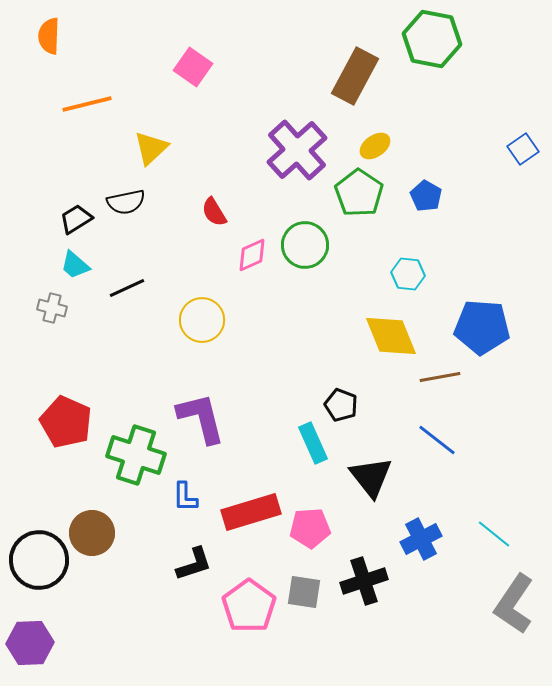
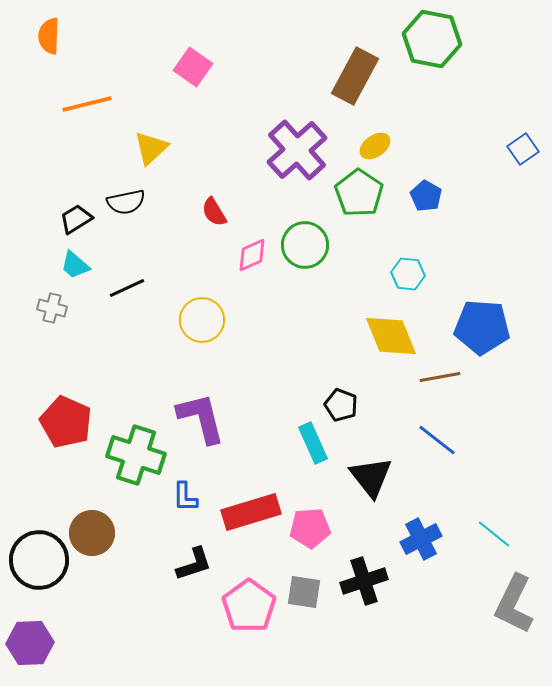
gray L-shape at (514, 604): rotated 8 degrees counterclockwise
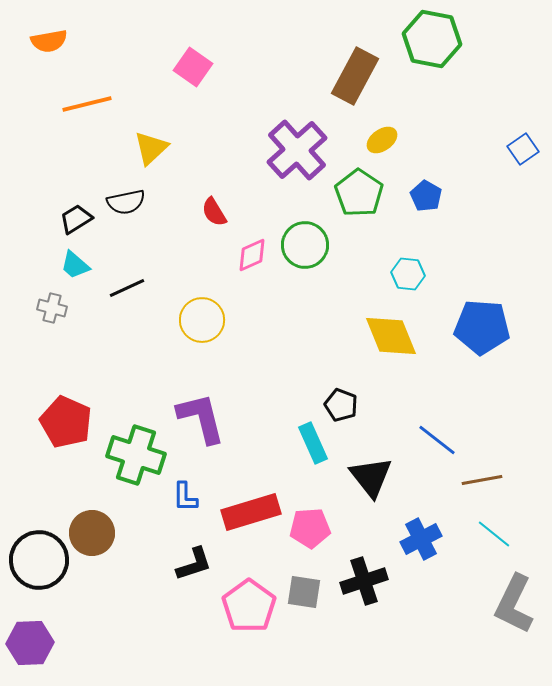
orange semicircle at (49, 36): moved 5 px down; rotated 102 degrees counterclockwise
yellow ellipse at (375, 146): moved 7 px right, 6 px up
brown line at (440, 377): moved 42 px right, 103 px down
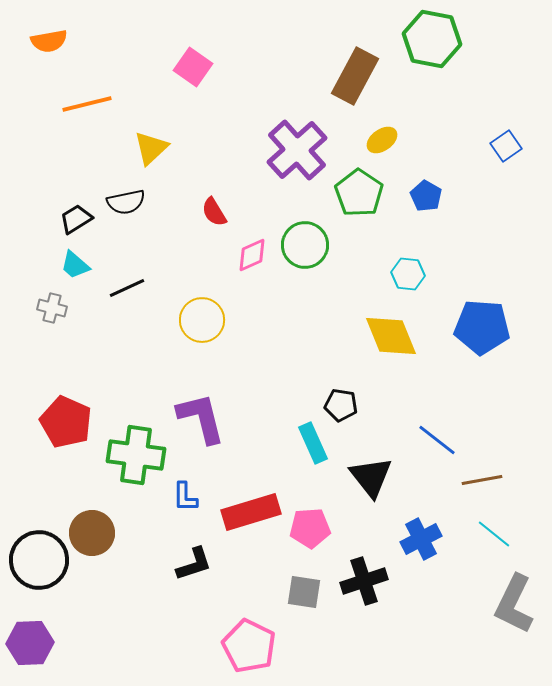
blue square at (523, 149): moved 17 px left, 3 px up
black pentagon at (341, 405): rotated 12 degrees counterclockwise
green cross at (136, 455): rotated 10 degrees counterclockwise
pink pentagon at (249, 606): moved 40 px down; rotated 10 degrees counterclockwise
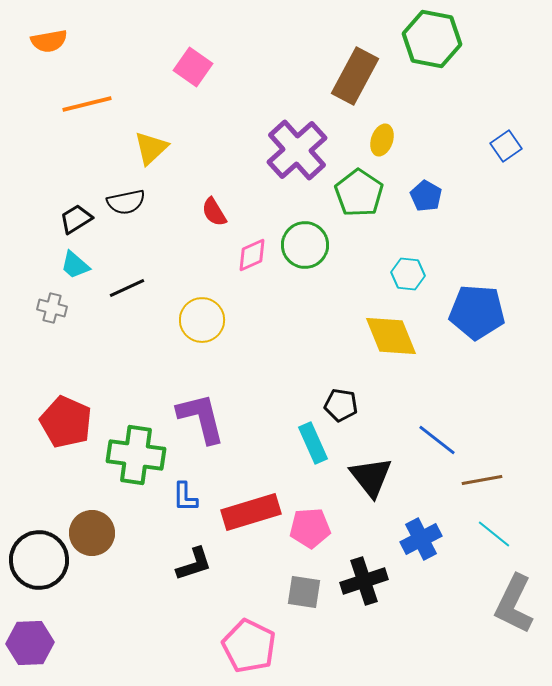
yellow ellipse at (382, 140): rotated 36 degrees counterclockwise
blue pentagon at (482, 327): moved 5 px left, 15 px up
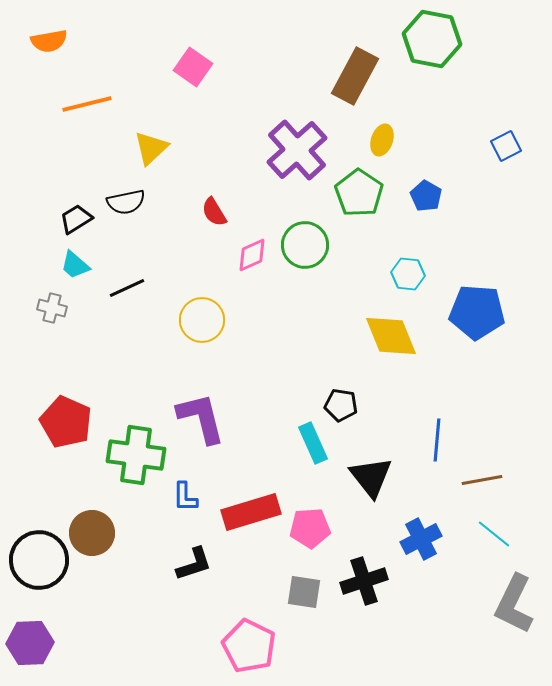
blue square at (506, 146): rotated 8 degrees clockwise
blue line at (437, 440): rotated 57 degrees clockwise
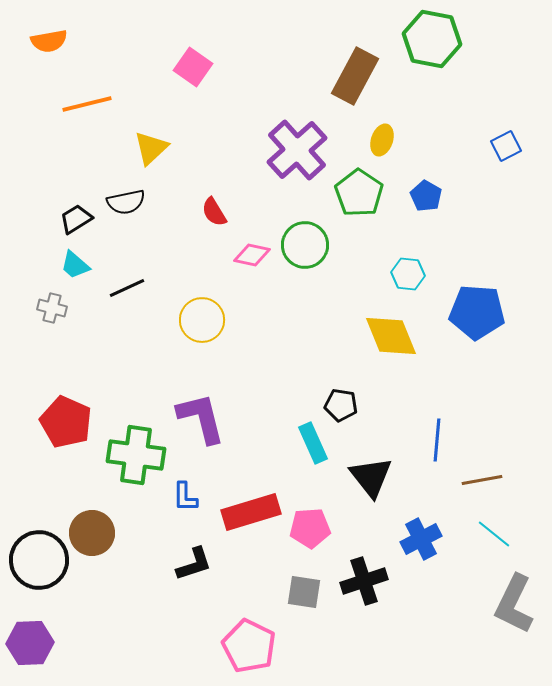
pink diamond at (252, 255): rotated 36 degrees clockwise
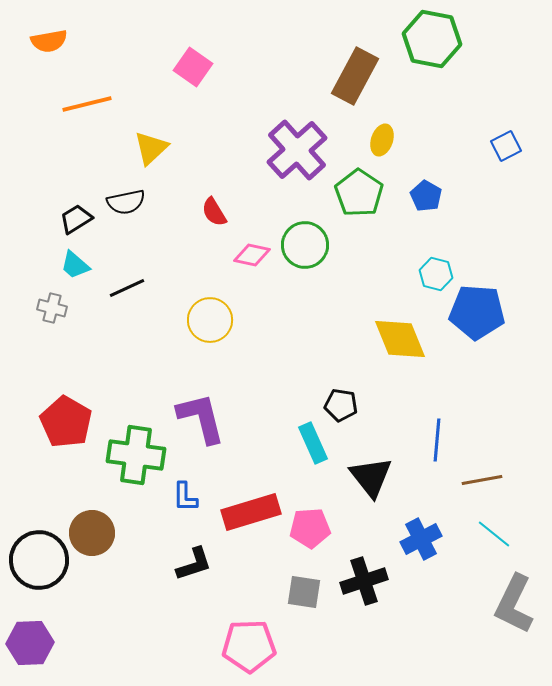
cyan hexagon at (408, 274): moved 28 px right; rotated 8 degrees clockwise
yellow circle at (202, 320): moved 8 px right
yellow diamond at (391, 336): moved 9 px right, 3 px down
red pentagon at (66, 422): rotated 6 degrees clockwise
pink pentagon at (249, 646): rotated 28 degrees counterclockwise
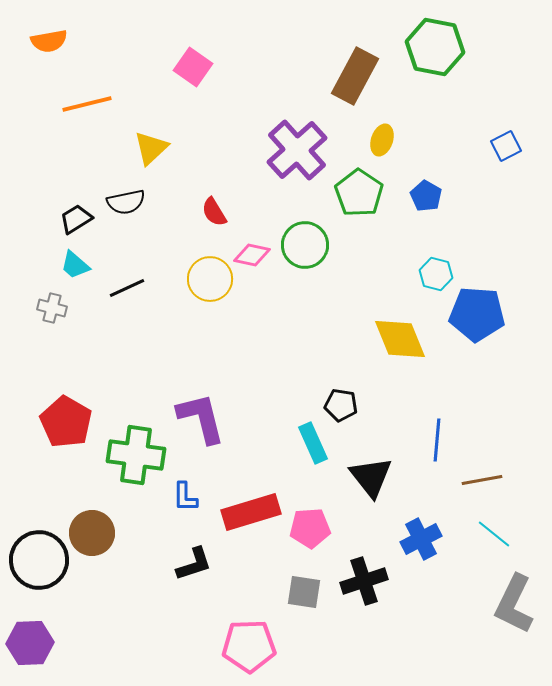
green hexagon at (432, 39): moved 3 px right, 8 px down
blue pentagon at (477, 312): moved 2 px down
yellow circle at (210, 320): moved 41 px up
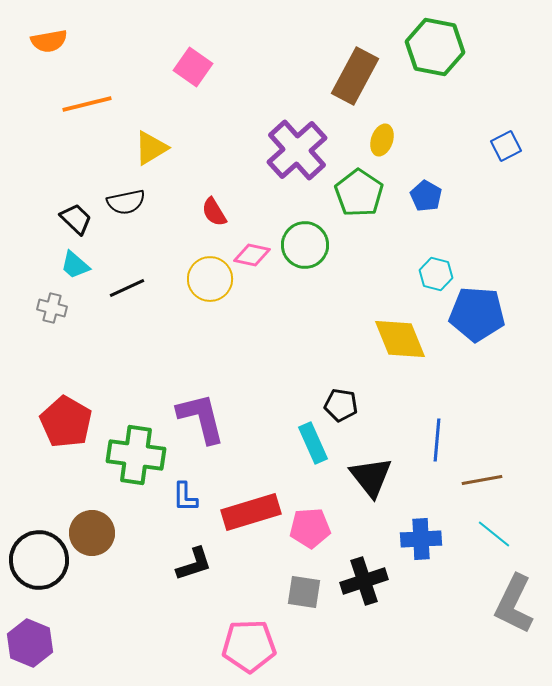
yellow triangle at (151, 148): rotated 12 degrees clockwise
black trapezoid at (76, 219): rotated 76 degrees clockwise
blue cross at (421, 539): rotated 24 degrees clockwise
purple hexagon at (30, 643): rotated 24 degrees clockwise
